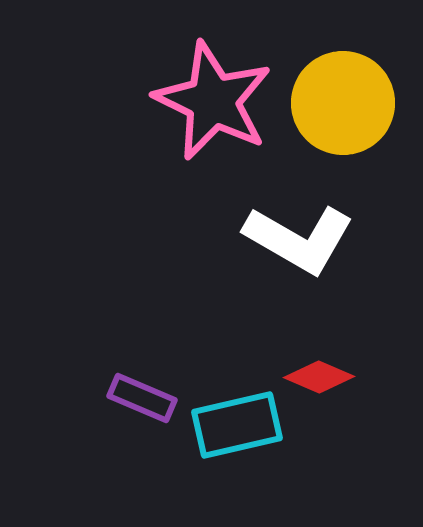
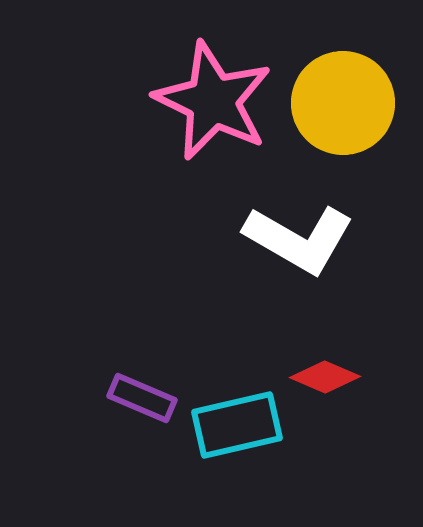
red diamond: moved 6 px right
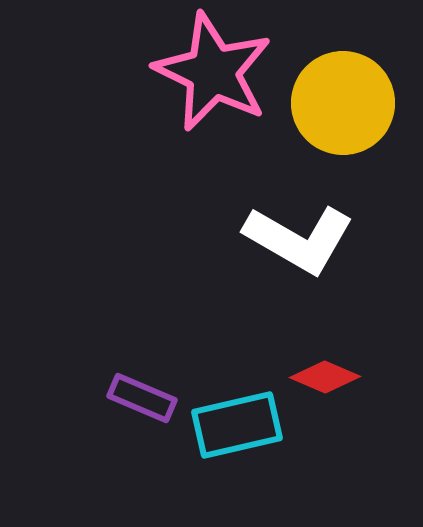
pink star: moved 29 px up
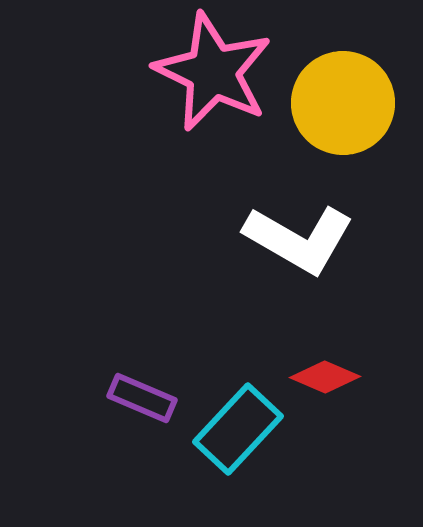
cyan rectangle: moved 1 px right, 4 px down; rotated 34 degrees counterclockwise
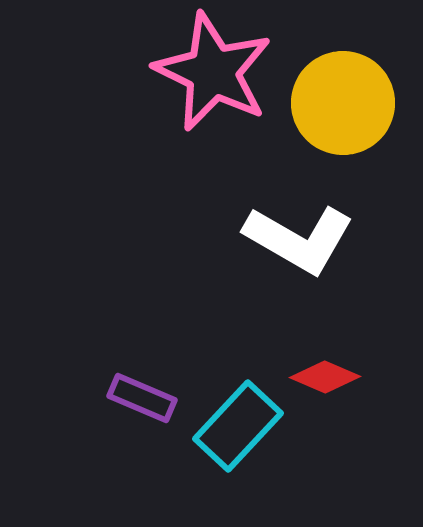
cyan rectangle: moved 3 px up
